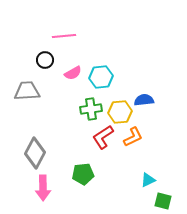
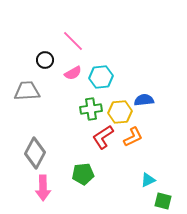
pink line: moved 9 px right, 5 px down; rotated 50 degrees clockwise
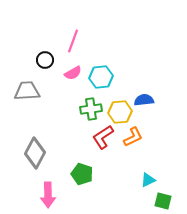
pink line: rotated 65 degrees clockwise
green pentagon: moved 1 px left; rotated 25 degrees clockwise
pink arrow: moved 5 px right, 7 px down
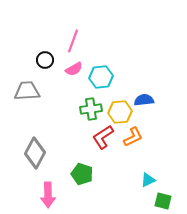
pink semicircle: moved 1 px right, 4 px up
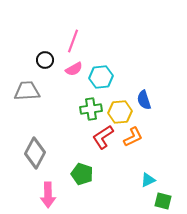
blue semicircle: rotated 102 degrees counterclockwise
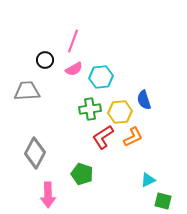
green cross: moved 1 px left
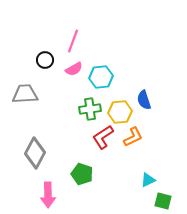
gray trapezoid: moved 2 px left, 3 px down
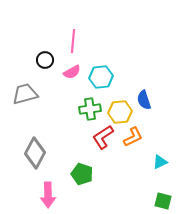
pink line: rotated 15 degrees counterclockwise
pink semicircle: moved 2 px left, 3 px down
gray trapezoid: rotated 12 degrees counterclockwise
cyan triangle: moved 12 px right, 18 px up
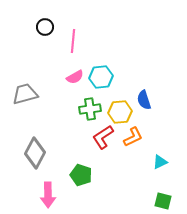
black circle: moved 33 px up
pink semicircle: moved 3 px right, 5 px down
green pentagon: moved 1 px left, 1 px down
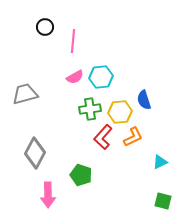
red L-shape: rotated 15 degrees counterclockwise
